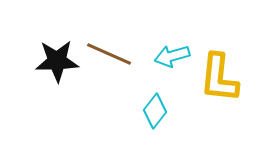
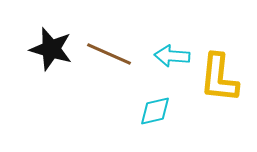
cyan arrow: rotated 20 degrees clockwise
black star: moved 6 px left, 12 px up; rotated 18 degrees clockwise
cyan diamond: rotated 40 degrees clockwise
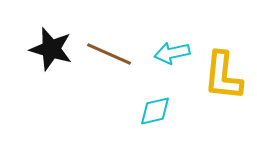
cyan arrow: moved 3 px up; rotated 16 degrees counterclockwise
yellow L-shape: moved 4 px right, 2 px up
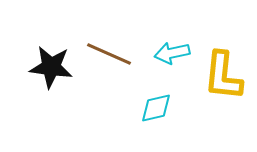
black star: moved 18 px down; rotated 9 degrees counterclockwise
cyan diamond: moved 1 px right, 3 px up
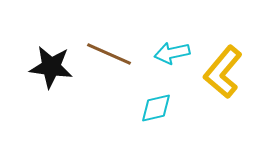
yellow L-shape: moved 4 px up; rotated 34 degrees clockwise
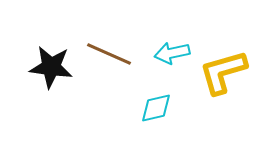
yellow L-shape: rotated 34 degrees clockwise
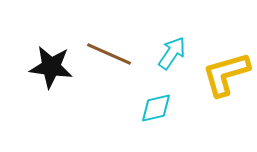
cyan arrow: rotated 136 degrees clockwise
yellow L-shape: moved 3 px right, 2 px down
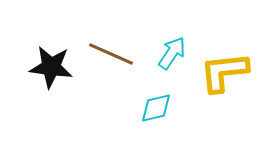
brown line: moved 2 px right
yellow L-shape: moved 2 px left, 2 px up; rotated 10 degrees clockwise
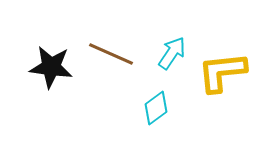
yellow L-shape: moved 2 px left
cyan diamond: rotated 24 degrees counterclockwise
